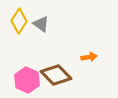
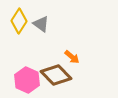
orange arrow: moved 17 px left; rotated 49 degrees clockwise
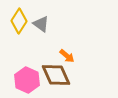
orange arrow: moved 5 px left, 1 px up
brown diamond: rotated 20 degrees clockwise
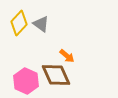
yellow diamond: moved 2 px down; rotated 10 degrees clockwise
pink hexagon: moved 1 px left, 1 px down
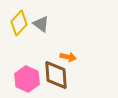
orange arrow: moved 1 px right, 1 px down; rotated 28 degrees counterclockwise
brown diamond: rotated 20 degrees clockwise
pink hexagon: moved 1 px right, 2 px up
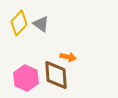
pink hexagon: moved 1 px left, 1 px up
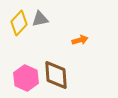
gray triangle: moved 1 px left, 5 px up; rotated 48 degrees counterclockwise
orange arrow: moved 12 px right, 17 px up; rotated 28 degrees counterclockwise
